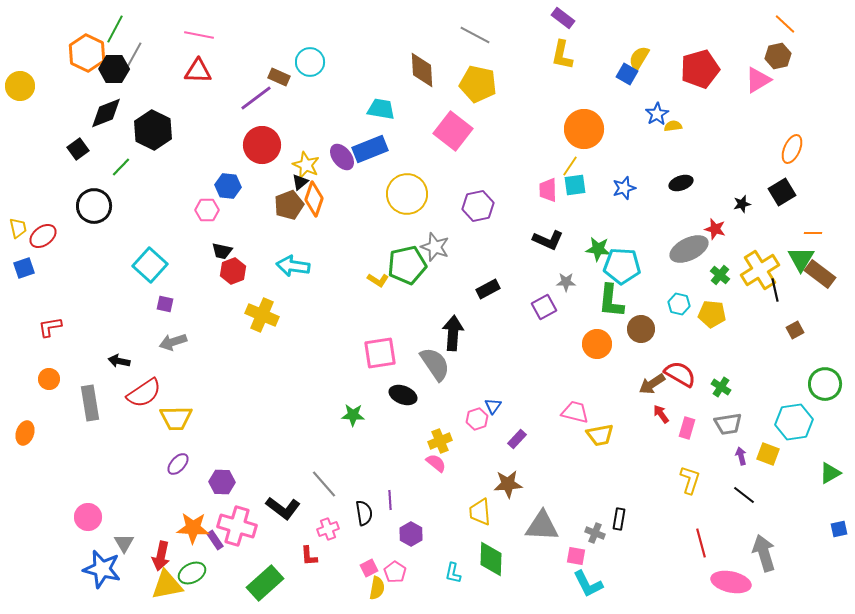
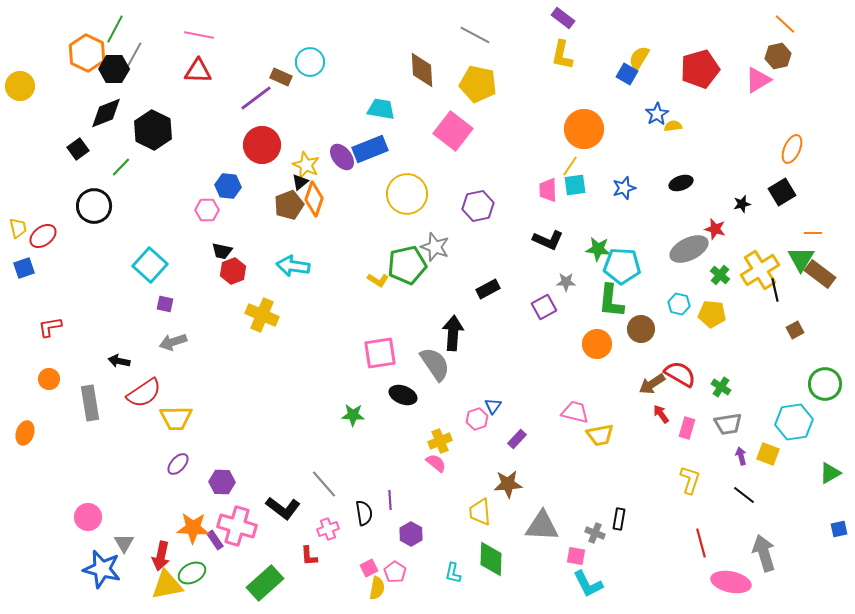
brown rectangle at (279, 77): moved 2 px right
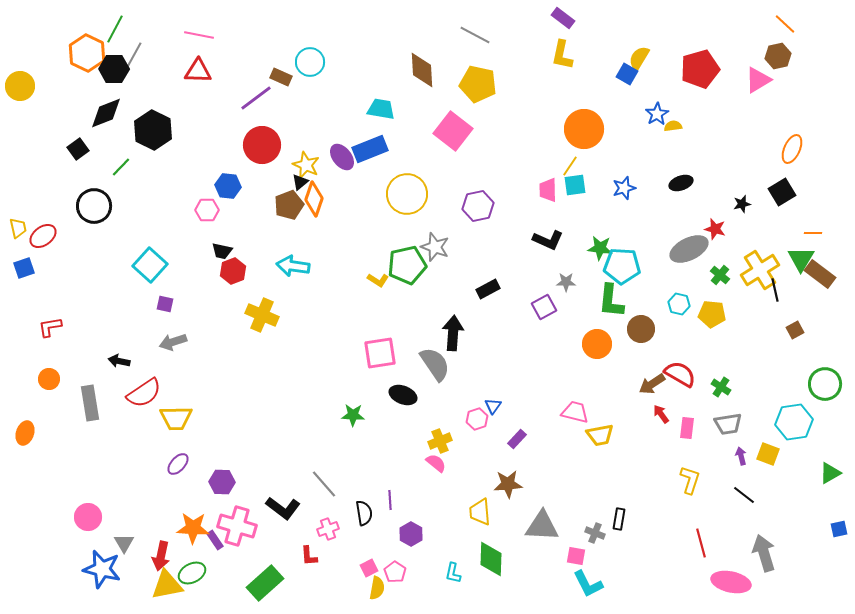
green star at (598, 249): moved 2 px right, 1 px up
pink rectangle at (687, 428): rotated 10 degrees counterclockwise
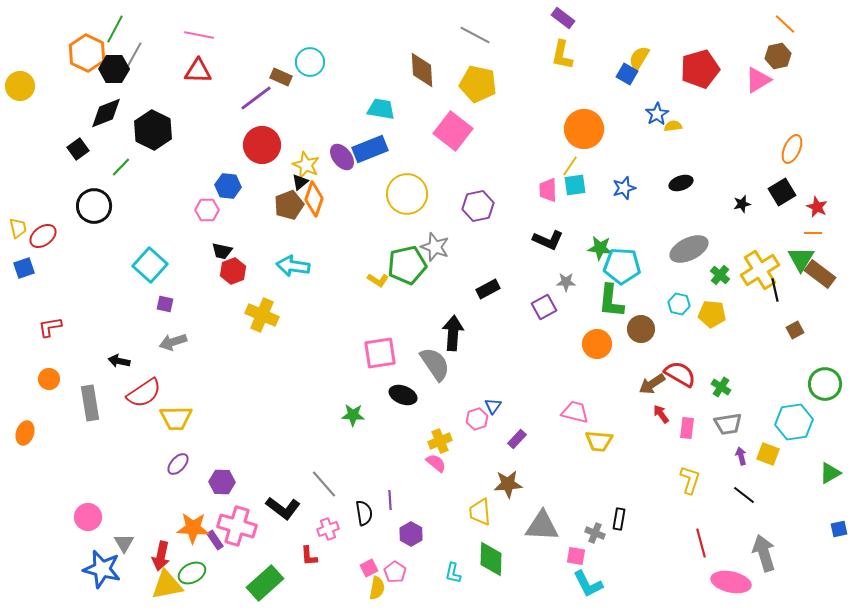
red star at (715, 229): moved 102 px right, 22 px up; rotated 10 degrees clockwise
yellow trapezoid at (600, 435): moved 1 px left, 6 px down; rotated 16 degrees clockwise
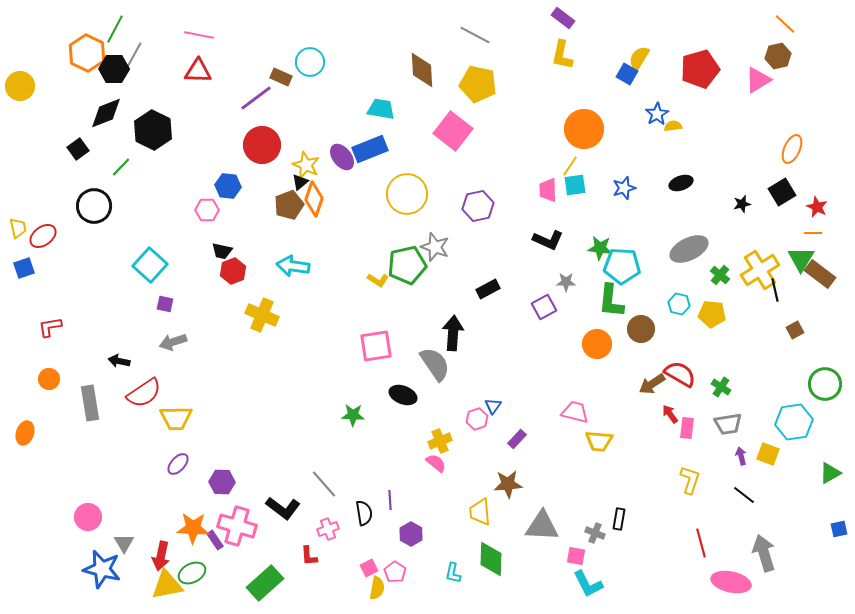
pink square at (380, 353): moved 4 px left, 7 px up
red arrow at (661, 414): moved 9 px right
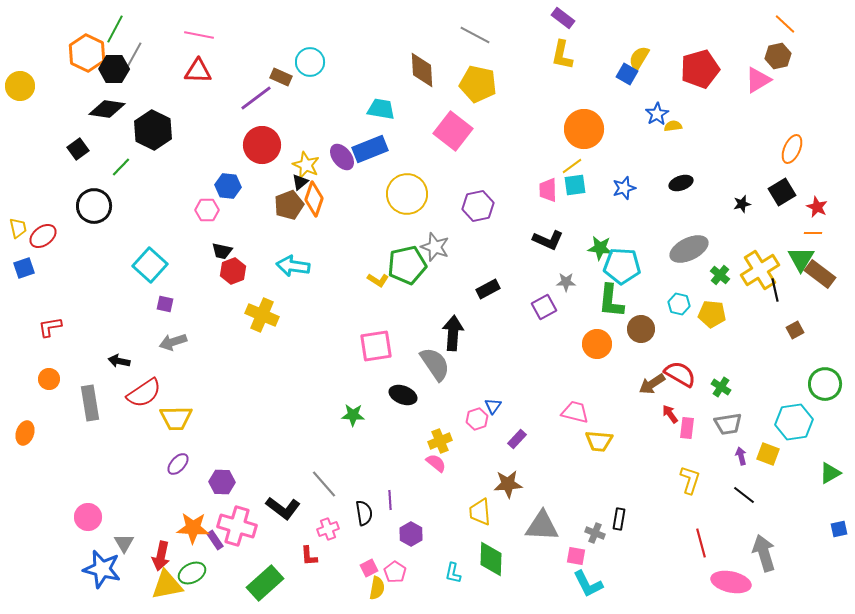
black diamond at (106, 113): moved 1 px right, 4 px up; rotated 30 degrees clockwise
yellow line at (570, 166): moved 2 px right; rotated 20 degrees clockwise
